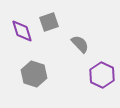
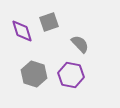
purple hexagon: moved 31 px left; rotated 15 degrees counterclockwise
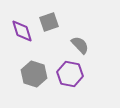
gray semicircle: moved 1 px down
purple hexagon: moved 1 px left, 1 px up
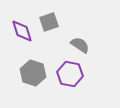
gray semicircle: rotated 12 degrees counterclockwise
gray hexagon: moved 1 px left, 1 px up
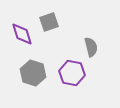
purple diamond: moved 3 px down
gray semicircle: moved 11 px right, 2 px down; rotated 42 degrees clockwise
purple hexagon: moved 2 px right, 1 px up
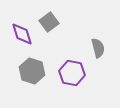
gray square: rotated 18 degrees counterclockwise
gray semicircle: moved 7 px right, 1 px down
gray hexagon: moved 1 px left, 2 px up
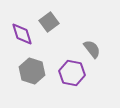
gray semicircle: moved 6 px left, 1 px down; rotated 24 degrees counterclockwise
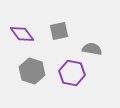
gray square: moved 10 px right, 9 px down; rotated 24 degrees clockwise
purple diamond: rotated 20 degrees counterclockwise
gray semicircle: rotated 42 degrees counterclockwise
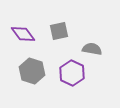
purple diamond: moved 1 px right
purple hexagon: rotated 15 degrees clockwise
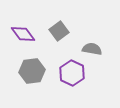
gray square: rotated 24 degrees counterclockwise
gray hexagon: rotated 25 degrees counterclockwise
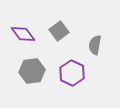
gray semicircle: moved 3 px right, 4 px up; rotated 90 degrees counterclockwise
